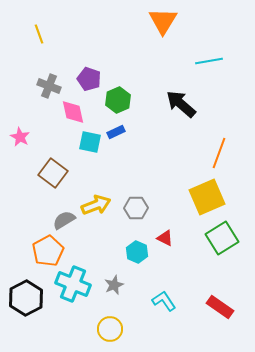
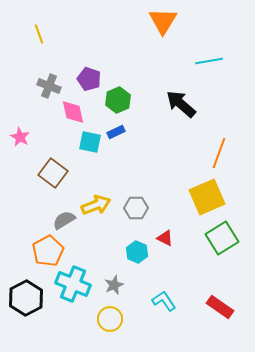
yellow circle: moved 10 px up
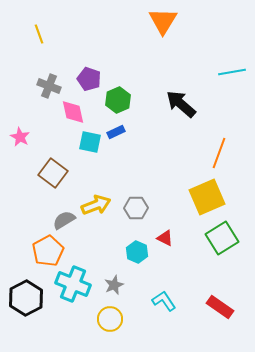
cyan line: moved 23 px right, 11 px down
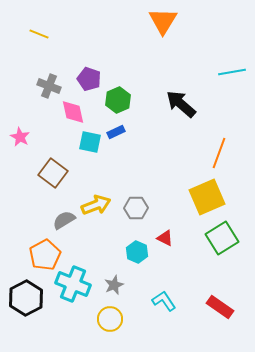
yellow line: rotated 48 degrees counterclockwise
orange pentagon: moved 3 px left, 4 px down
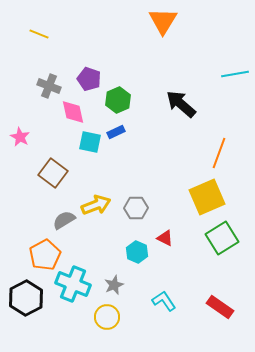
cyan line: moved 3 px right, 2 px down
yellow circle: moved 3 px left, 2 px up
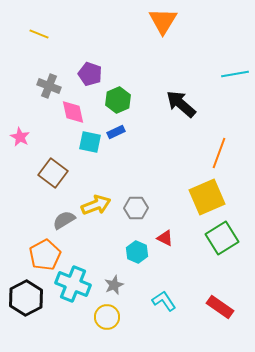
purple pentagon: moved 1 px right, 5 px up
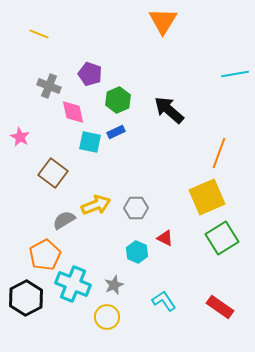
black arrow: moved 12 px left, 6 px down
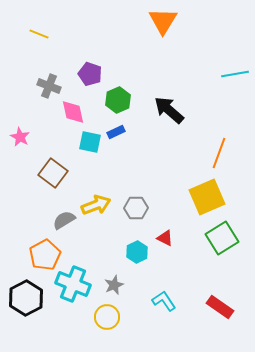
cyan hexagon: rotated 10 degrees clockwise
